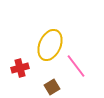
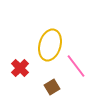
yellow ellipse: rotated 8 degrees counterclockwise
red cross: rotated 30 degrees counterclockwise
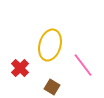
pink line: moved 7 px right, 1 px up
brown square: rotated 28 degrees counterclockwise
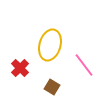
pink line: moved 1 px right
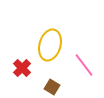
red cross: moved 2 px right
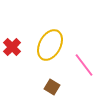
yellow ellipse: rotated 12 degrees clockwise
red cross: moved 10 px left, 21 px up
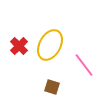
red cross: moved 7 px right, 1 px up
brown square: rotated 14 degrees counterclockwise
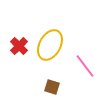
pink line: moved 1 px right, 1 px down
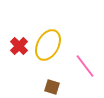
yellow ellipse: moved 2 px left
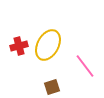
red cross: rotated 30 degrees clockwise
brown square: rotated 35 degrees counterclockwise
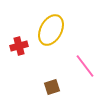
yellow ellipse: moved 3 px right, 15 px up
